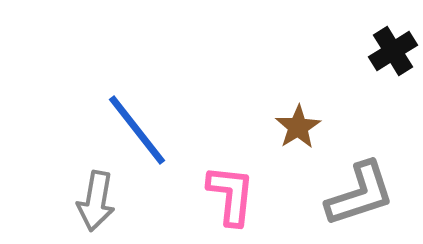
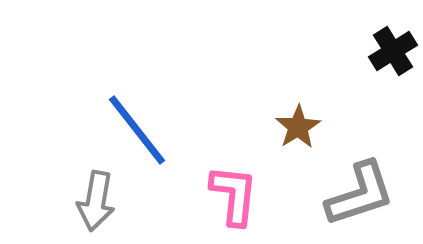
pink L-shape: moved 3 px right
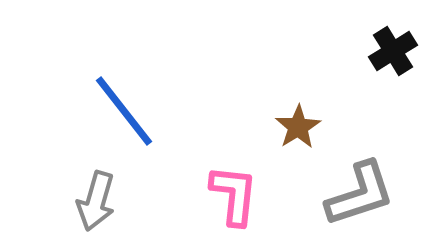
blue line: moved 13 px left, 19 px up
gray arrow: rotated 6 degrees clockwise
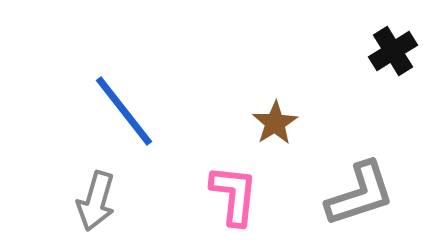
brown star: moved 23 px left, 4 px up
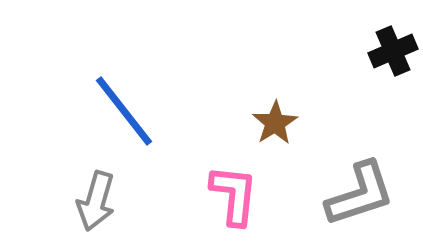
black cross: rotated 9 degrees clockwise
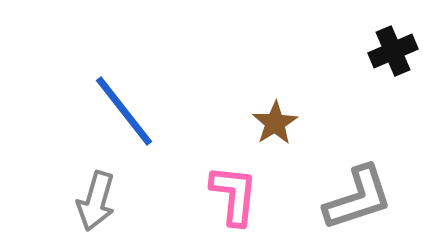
gray L-shape: moved 2 px left, 4 px down
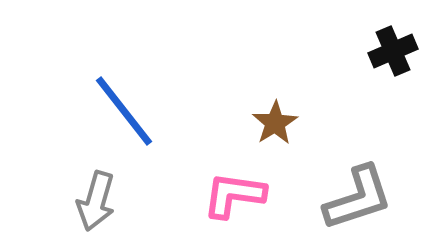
pink L-shape: rotated 88 degrees counterclockwise
